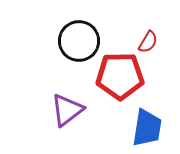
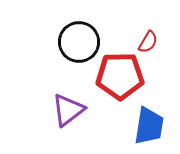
black circle: moved 1 px down
purple triangle: moved 1 px right
blue trapezoid: moved 2 px right, 2 px up
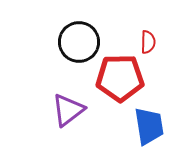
red semicircle: rotated 30 degrees counterclockwise
red pentagon: moved 2 px down
blue trapezoid: rotated 18 degrees counterclockwise
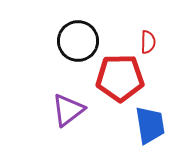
black circle: moved 1 px left, 1 px up
blue trapezoid: moved 1 px right, 1 px up
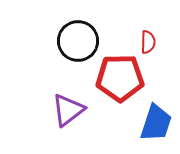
blue trapezoid: moved 6 px right, 2 px up; rotated 27 degrees clockwise
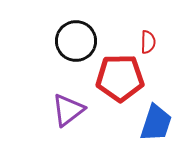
black circle: moved 2 px left
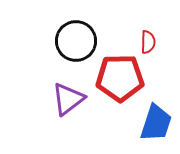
purple triangle: moved 11 px up
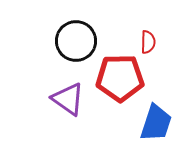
purple triangle: rotated 48 degrees counterclockwise
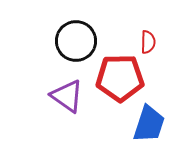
purple triangle: moved 1 px left, 3 px up
blue trapezoid: moved 7 px left, 1 px down
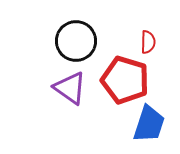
red pentagon: moved 5 px right, 2 px down; rotated 18 degrees clockwise
purple triangle: moved 3 px right, 8 px up
